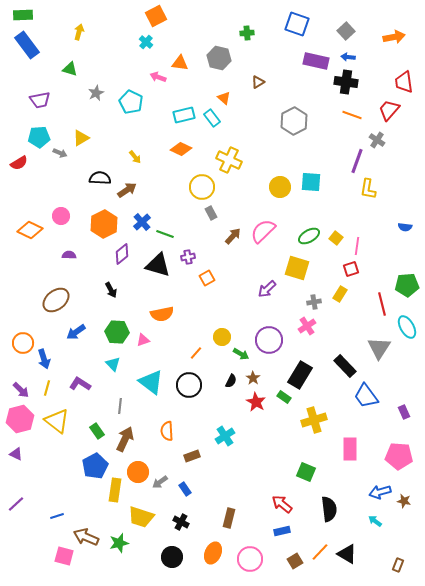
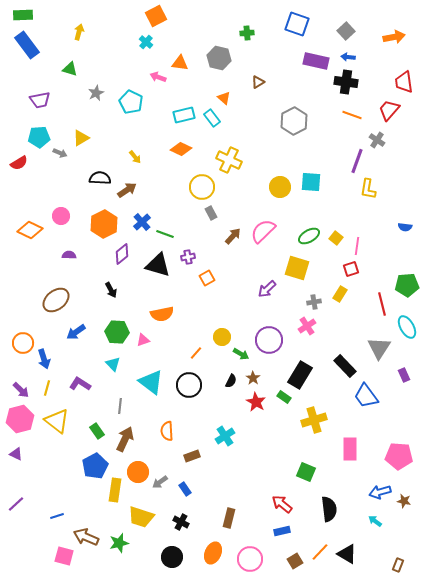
purple rectangle at (404, 412): moved 37 px up
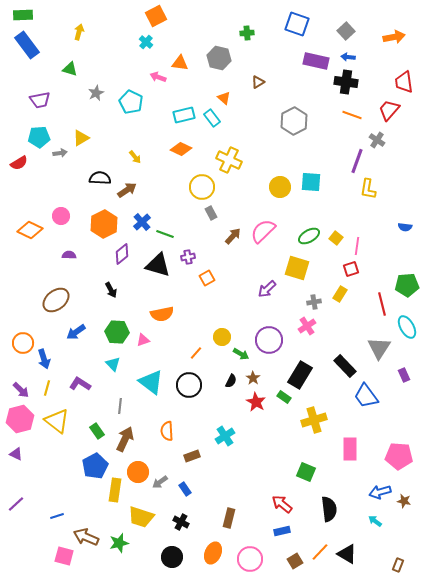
gray arrow at (60, 153): rotated 32 degrees counterclockwise
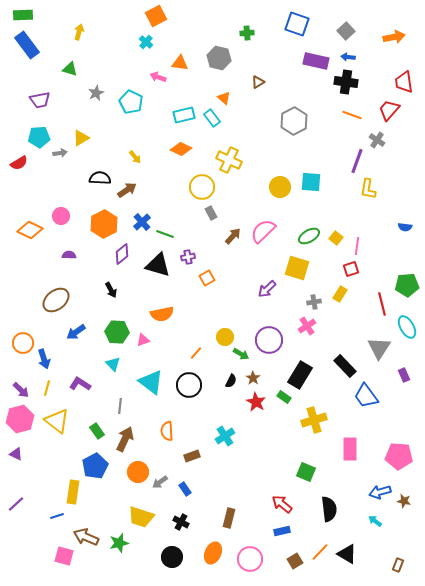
yellow circle at (222, 337): moved 3 px right
yellow rectangle at (115, 490): moved 42 px left, 2 px down
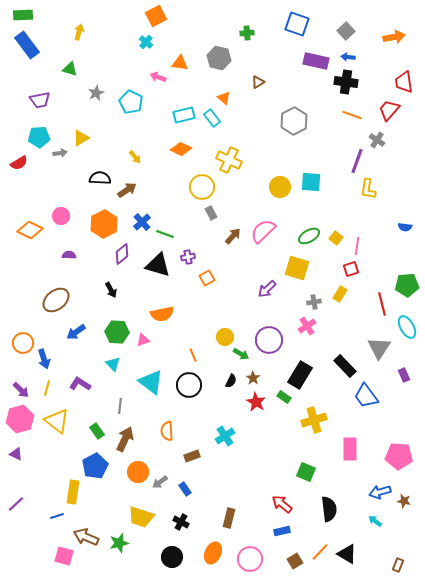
orange line at (196, 353): moved 3 px left, 2 px down; rotated 64 degrees counterclockwise
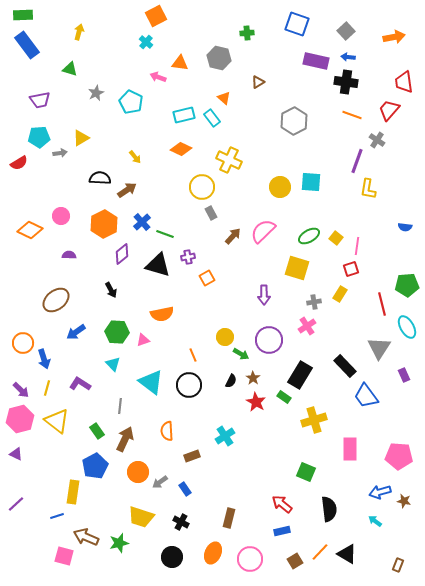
purple arrow at (267, 289): moved 3 px left, 6 px down; rotated 48 degrees counterclockwise
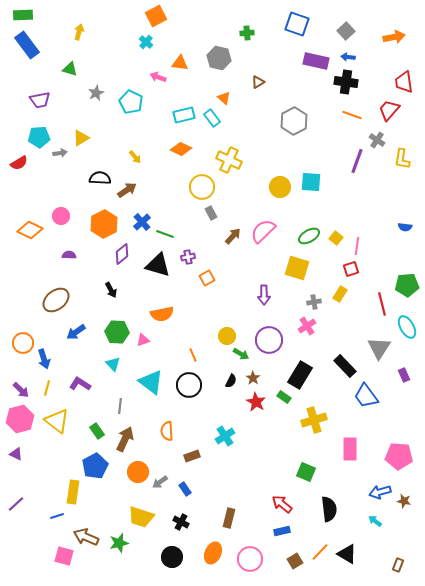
yellow L-shape at (368, 189): moved 34 px right, 30 px up
yellow circle at (225, 337): moved 2 px right, 1 px up
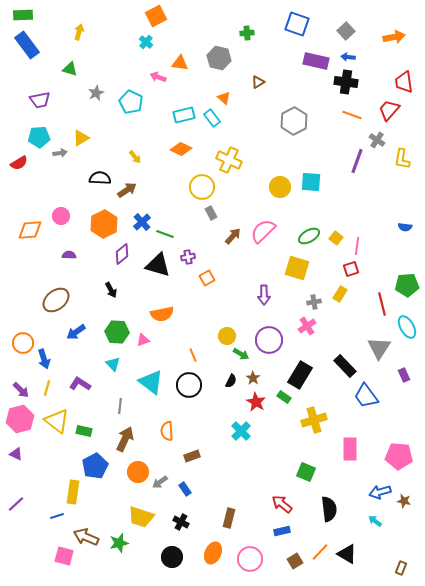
orange diamond at (30, 230): rotated 30 degrees counterclockwise
green rectangle at (97, 431): moved 13 px left; rotated 42 degrees counterclockwise
cyan cross at (225, 436): moved 16 px right, 5 px up; rotated 12 degrees counterclockwise
brown rectangle at (398, 565): moved 3 px right, 3 px down
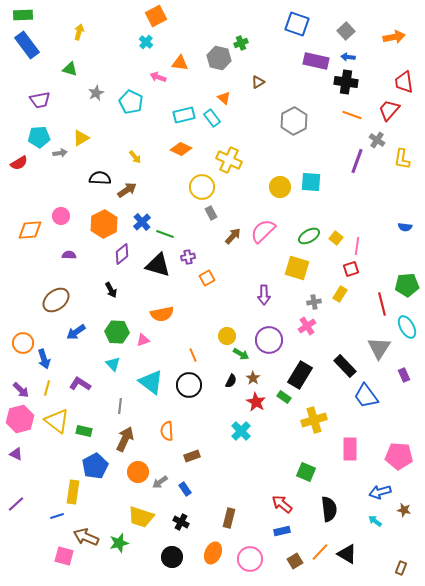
green cross at (247, 33): moved 6 px left, 10 px down; rotated 16 degrees counterclockwise
brown star at (404, 501): moved 9 px down
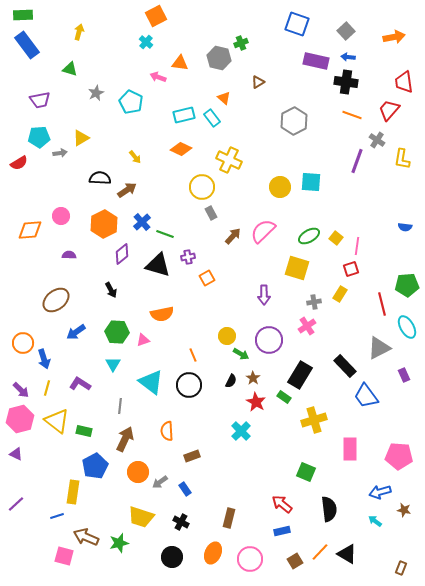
gray triangle at (379, 348): rotated 30 degrees clockwise
cyan triangle at (113, 364): rotated 14 degrees clockwise
